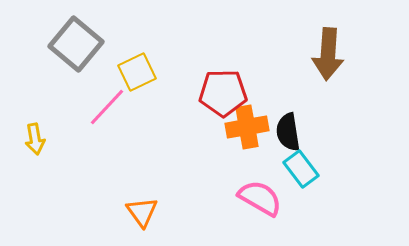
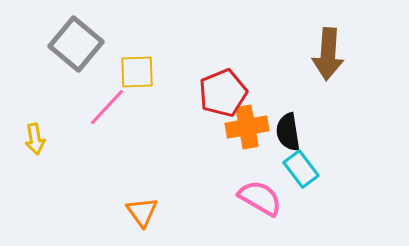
yellow square: rotated 24 degrees clockwise
red pentagon: rotated 21 degrees counterclockwise
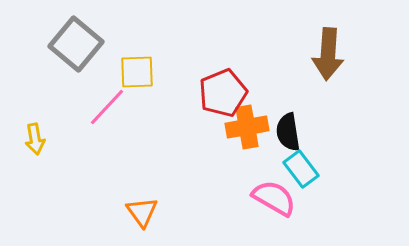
pink semicircle: moved 14 px right
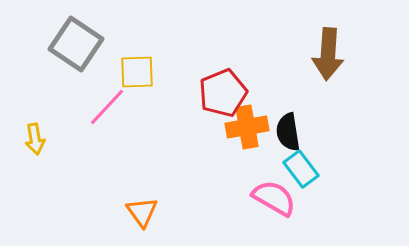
gray square: rotated 6 degrees counterclockwise
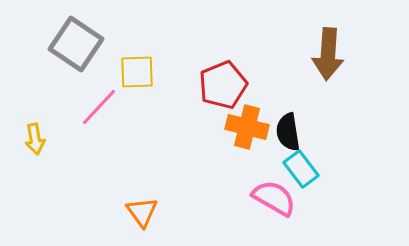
red pentagon: moved 8 px up
pink line: moved 8 px left
orange cross: rotated 24 degrees clockwise
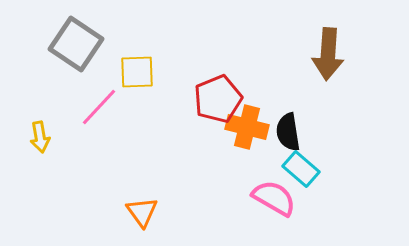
red pentagon: moved 5 px left, 14 px down
yellow arrow: moved 5 px right, 2 px up
cyan rectangle: rotated 12 degrees counterclockwise
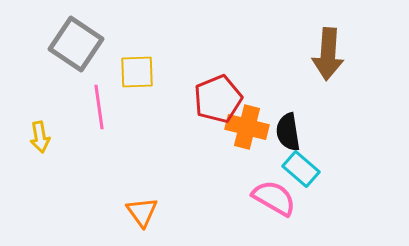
pink line: rotated 51 degrees counterclockwise
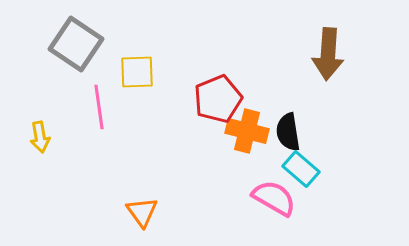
orange cross: moved 4 px down
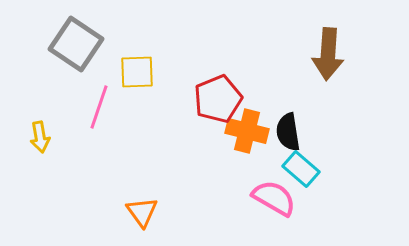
pink line: rotated 27 degrees clockwise
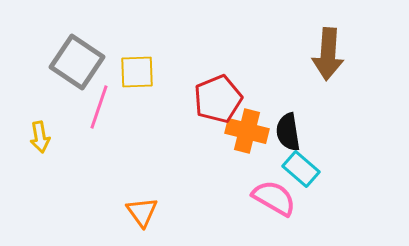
gray square: moved 1 px right, 18 px down
